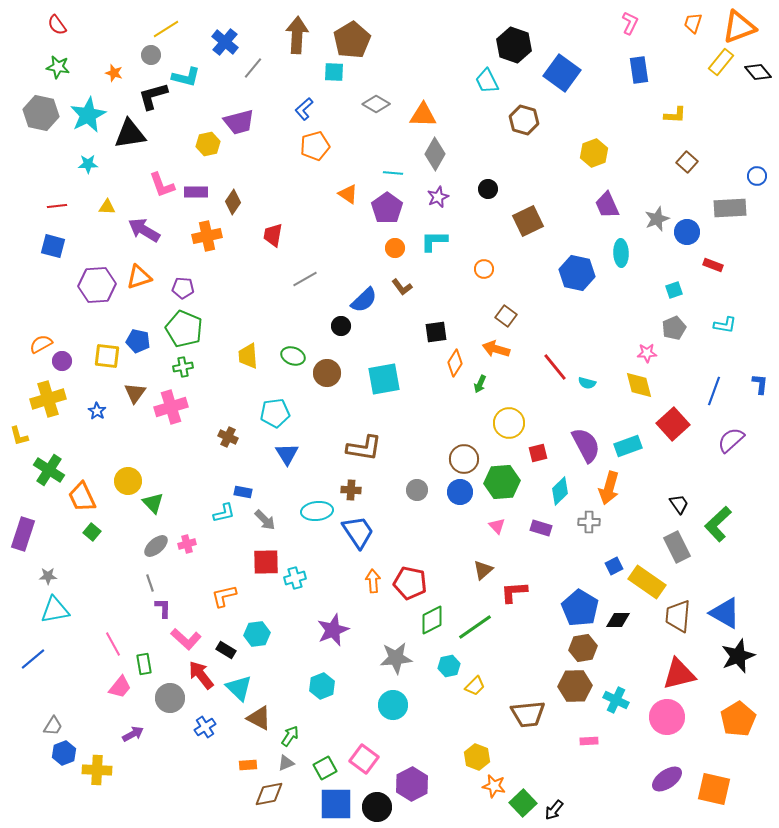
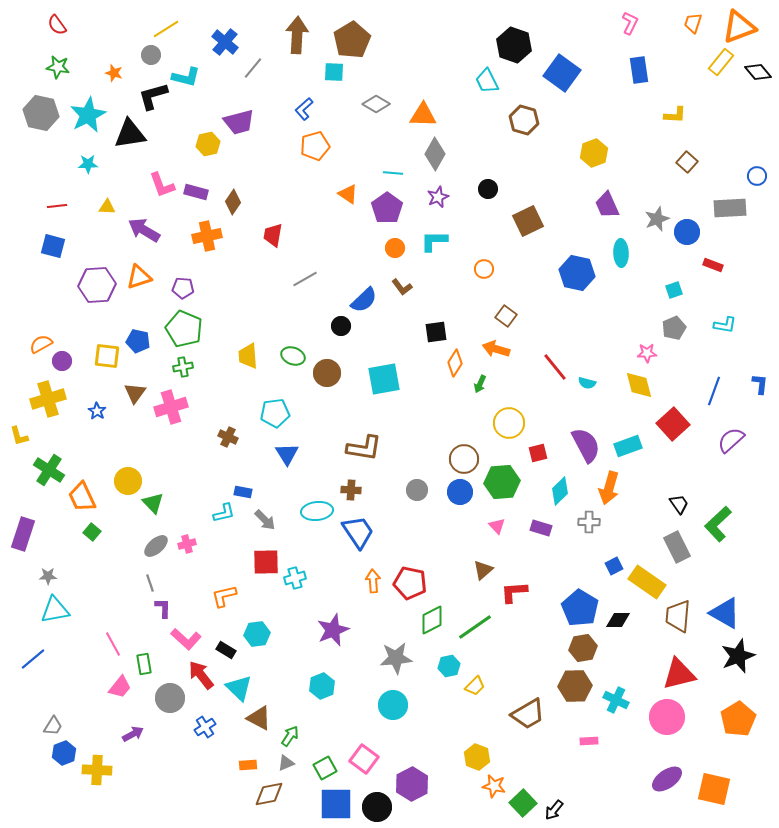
purple rectangle at (196, 192): rotated 15 degrees clockwise
brown trapezoid at (528, 714): rotated 24 degrees counterclockwise
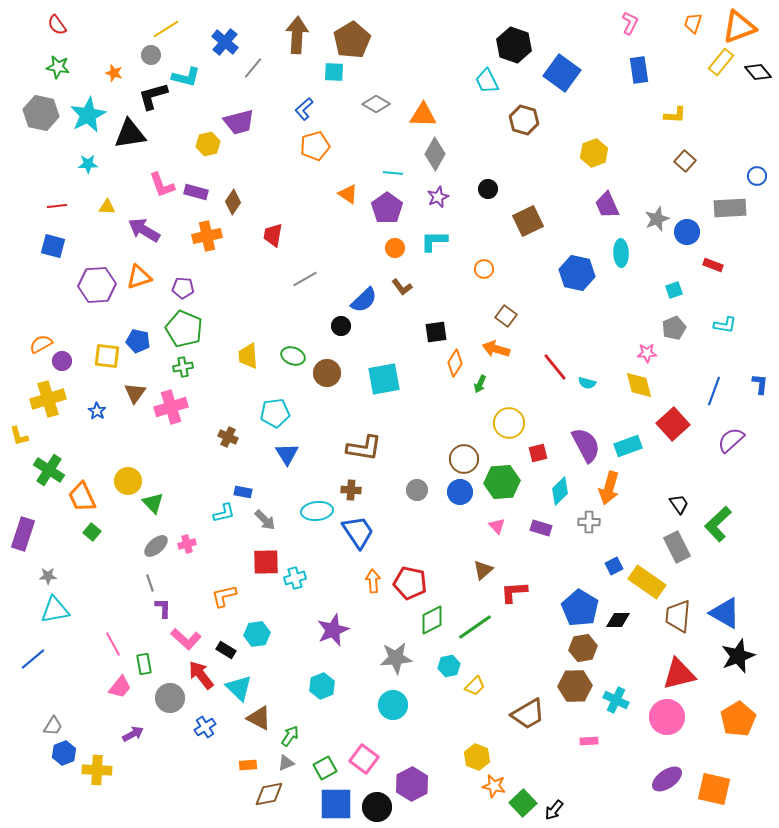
brown square at (687, 162): moved 2 px left, 1 px up
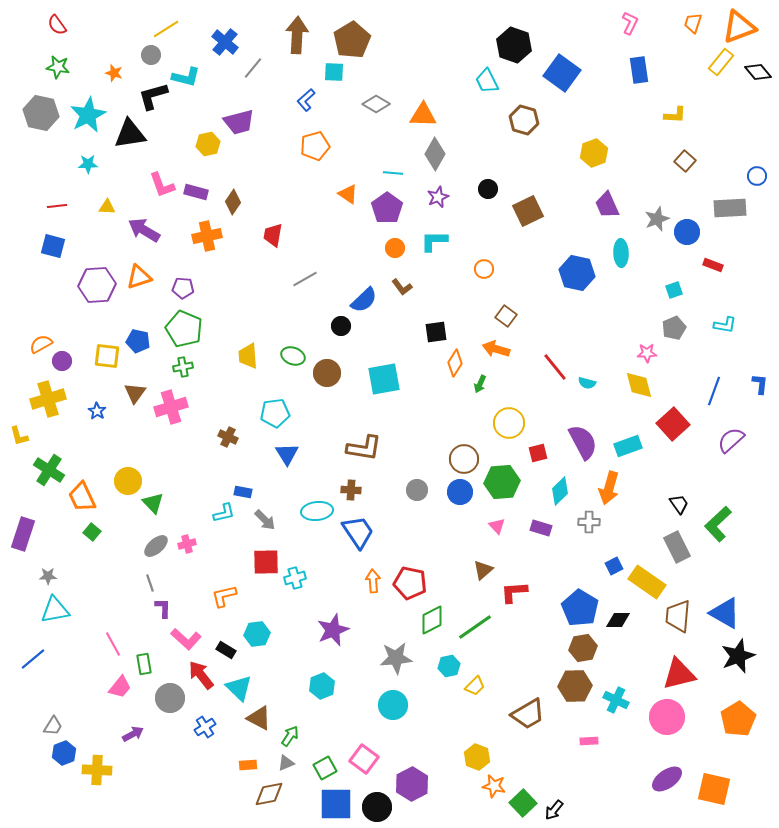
blue L-shape at (304, 109): moved 2 px right, 9 px up
brown square at (528, 221): moved 10 px up
purple semicircle at (586, 445): moved 3 px left, 3 px up
